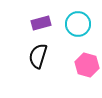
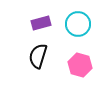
pink hexagon: moved 7 px left
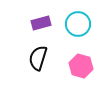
black semicircle: moved 2 px down
pink hexagon: moved 1 px right, 1 px down
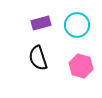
cyan circle: moved 1 px left, 1 px down
black semicircle: rotated 35 degrees counterclockwise
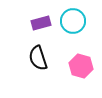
cyan circle: moved 4 px left, 4 px up
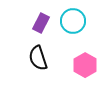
purple rectangle: rotated 48 degrees counterclockwise
pink hexagon: moved 4 px right, 1 px up; rotated 15 degrees clockwise
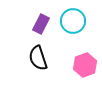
purple rectangle: moved 1 px down
pink hexagon: rotated 10 degrees clockwise
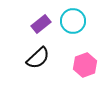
purple rectangle: rotated 24 degrees clockwise
black semicircle: rotated 115 degrees counterclockwise
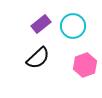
cyan circle: moved 5 px down
